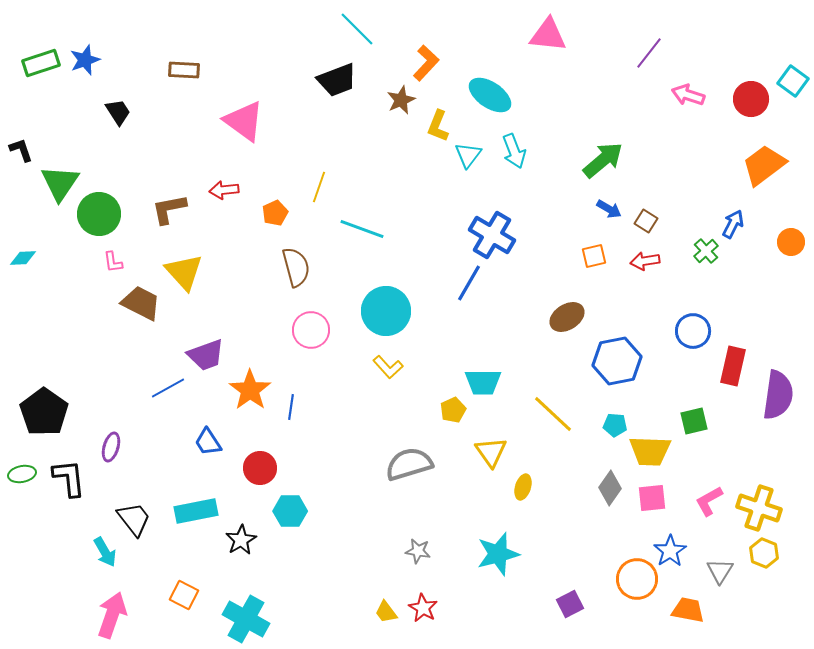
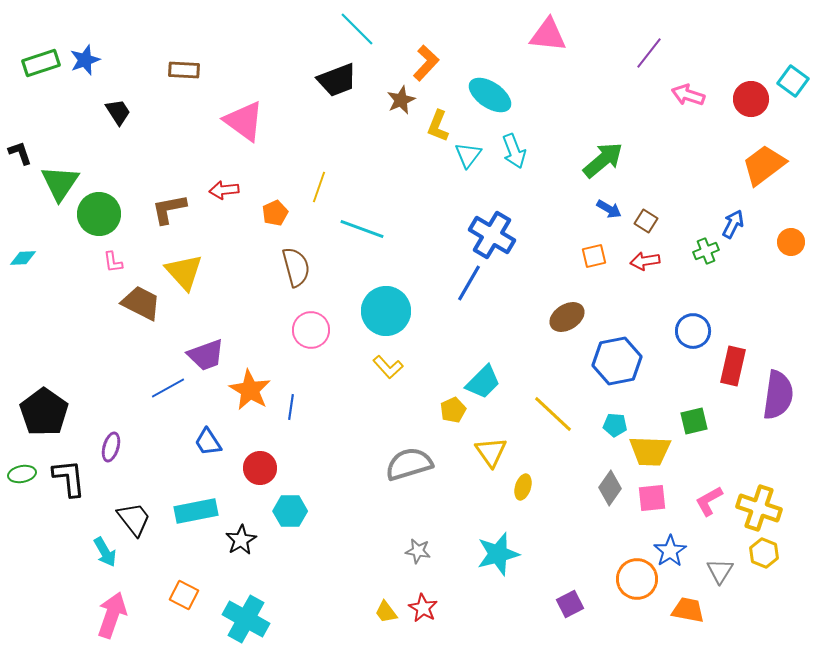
black L-shape at (21, 150): moved 1 px left, 3 px down
green cross at (706, 251): rotated 20 degrees clockwise
cyan trapezoid at (483, 382): rotated 45 degrees counterclockwise
orange star at (250, 390): rotated 6 degrees counterclockwise
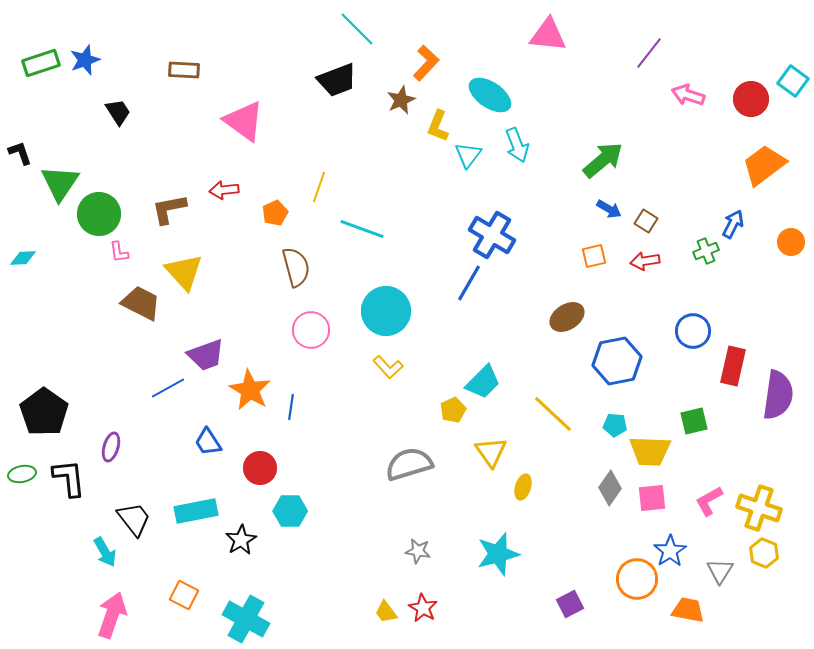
cyan arrow at (514, 151): moved 3 px right, 6 px up
pink L-shape at (113, 262): moved 6 px right, 10 px up
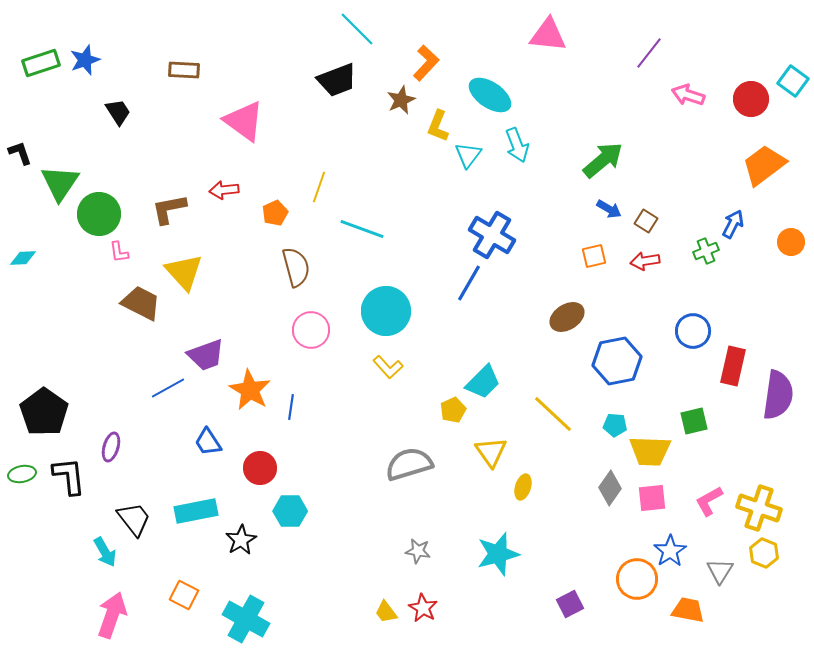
black L-shape at (69, 478): moved 2 px up
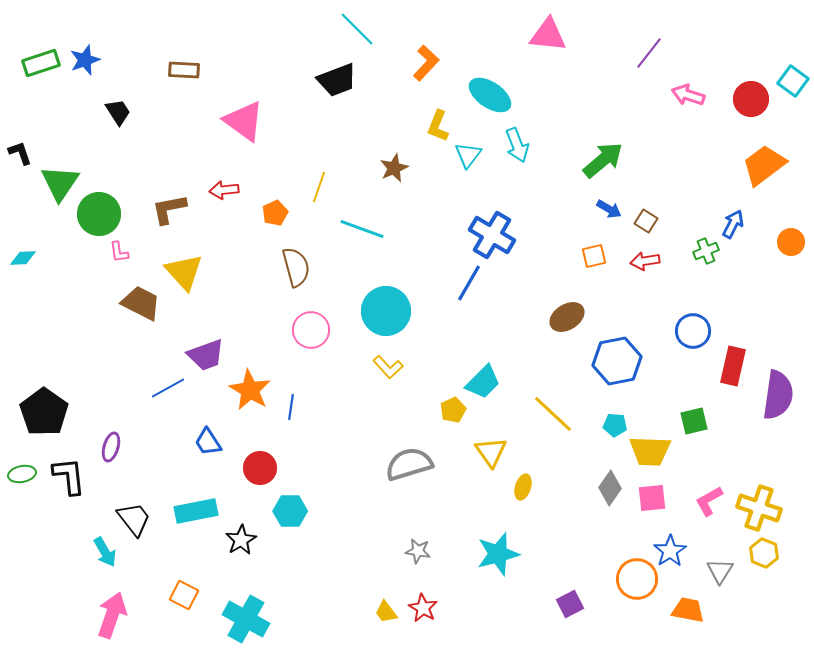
brown star at (401, 100): moved 7 px left, 68 px down
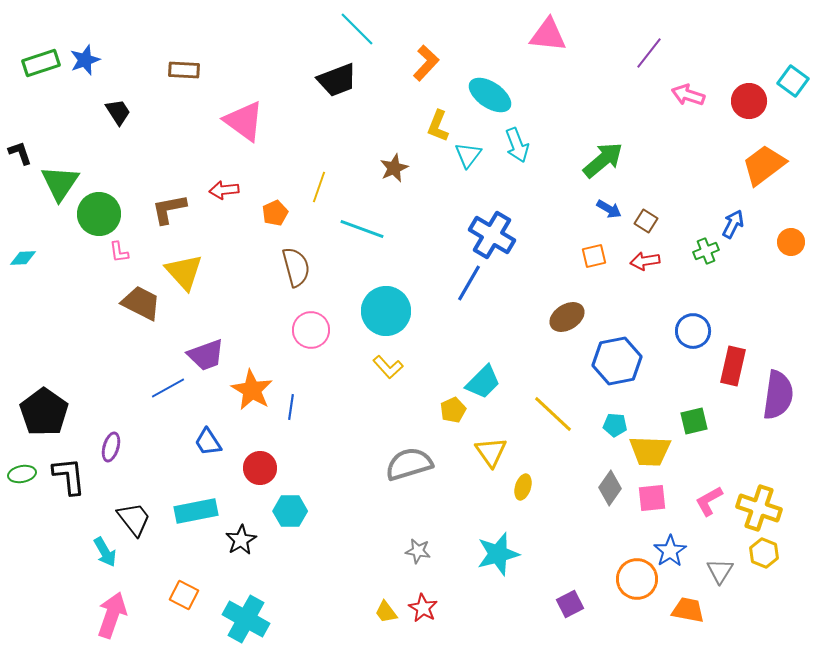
red circle at (751, 99): moved 2 px left, 2 px down
orange star at (250, 390): moved 2 px right
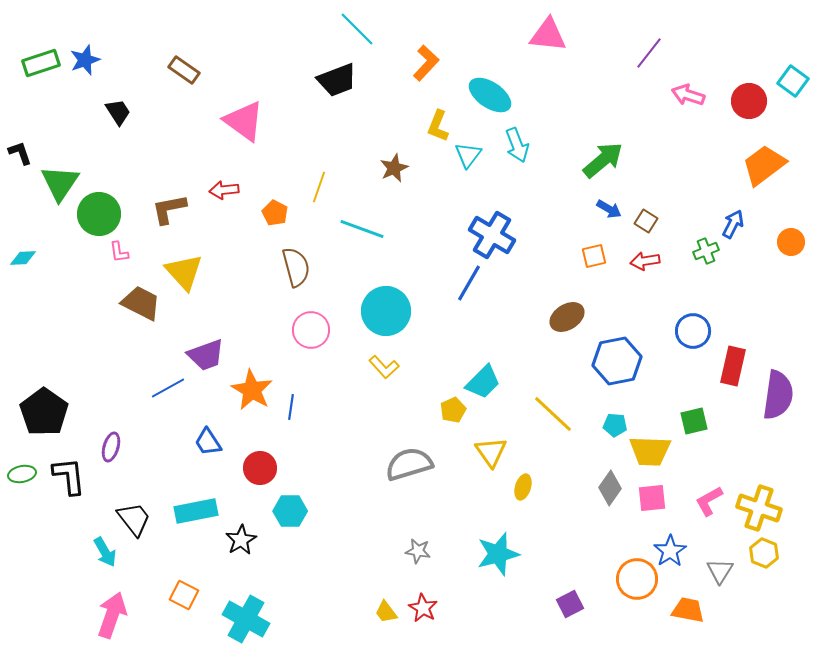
brown rectangle at (184, 70): rotated 32 degrees clockwise
orange pentagon at (275, 213): rotated 20 degrees counterclockwise
yellow L-shape at (388, 367): moved 4 px left
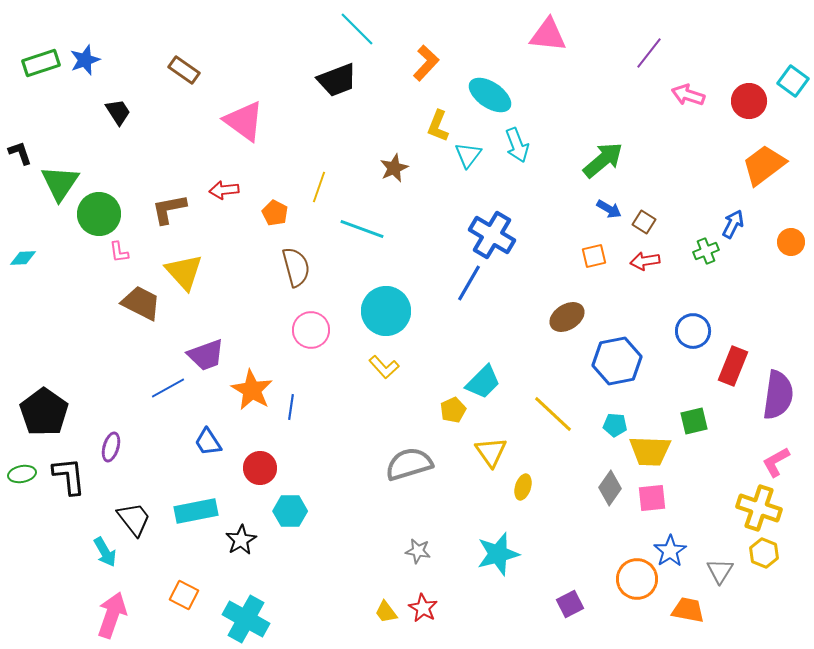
brown square at (646, 221): moved 2 px left, 1 px down
red rectangle at (733, 366): rotated 9 degrees clockwise
pink L-shape at (709, 501): moved 67 px right, 39 px up
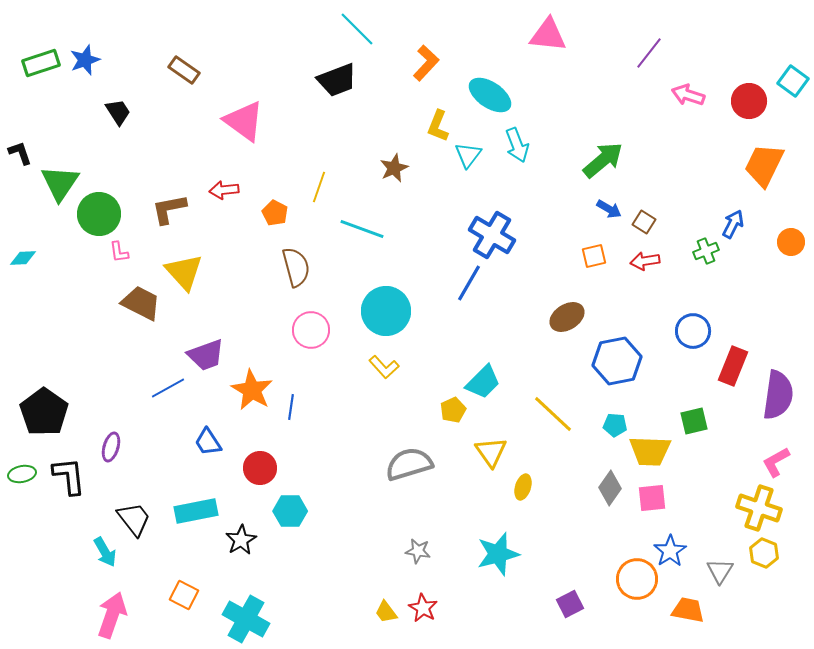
orange trapezoid at (764, 165): rotated 27 degrees counterclockwise
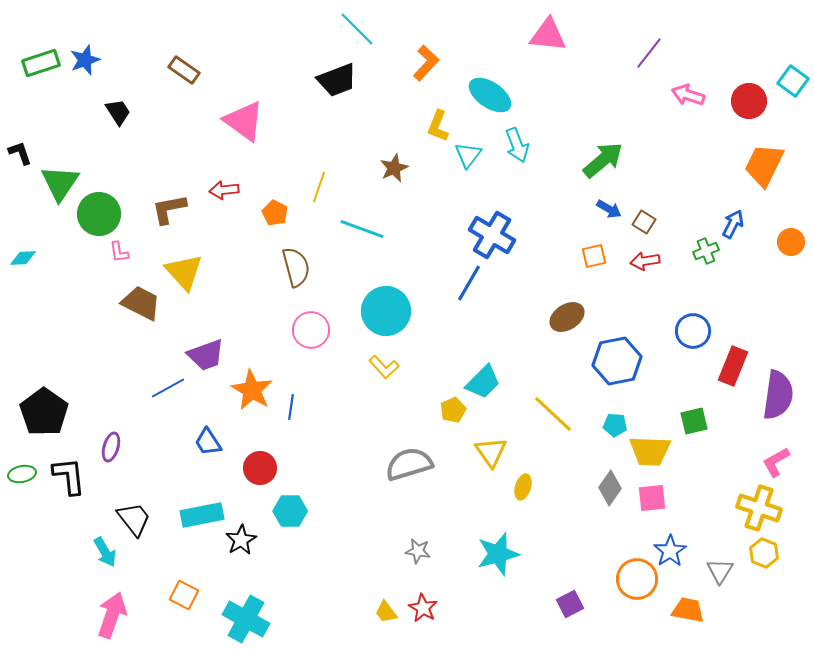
cyan rectangle at (196, 511): moved 6 px right, 4 px down
